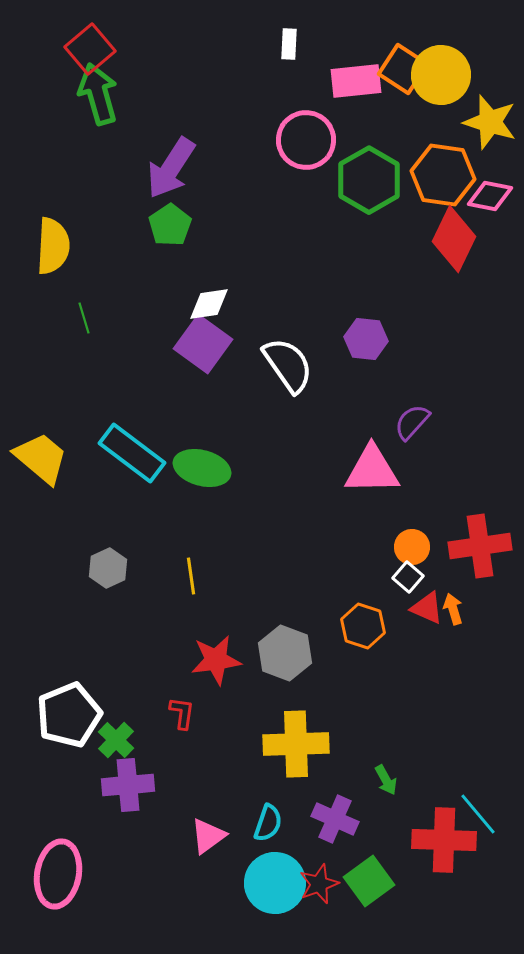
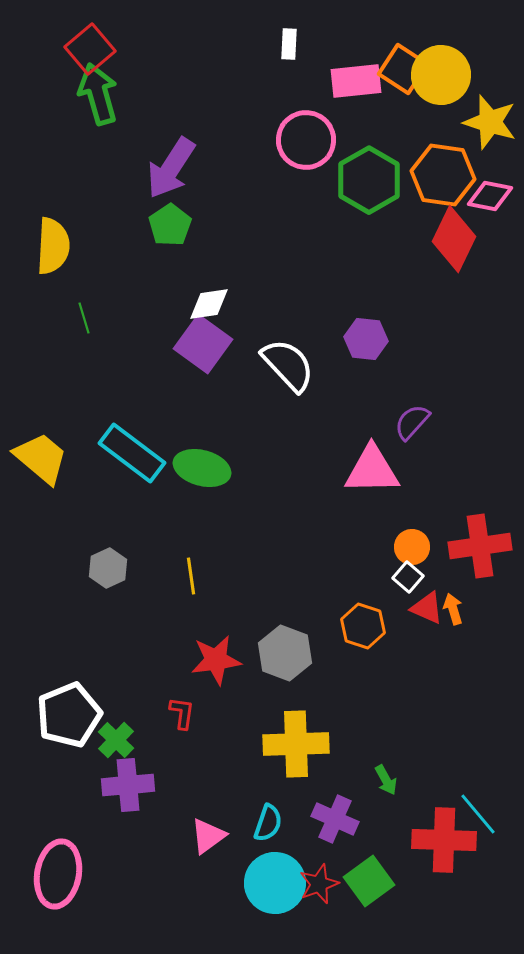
white semicircle at (288, 365): rotated 8 degrees counterclockwise
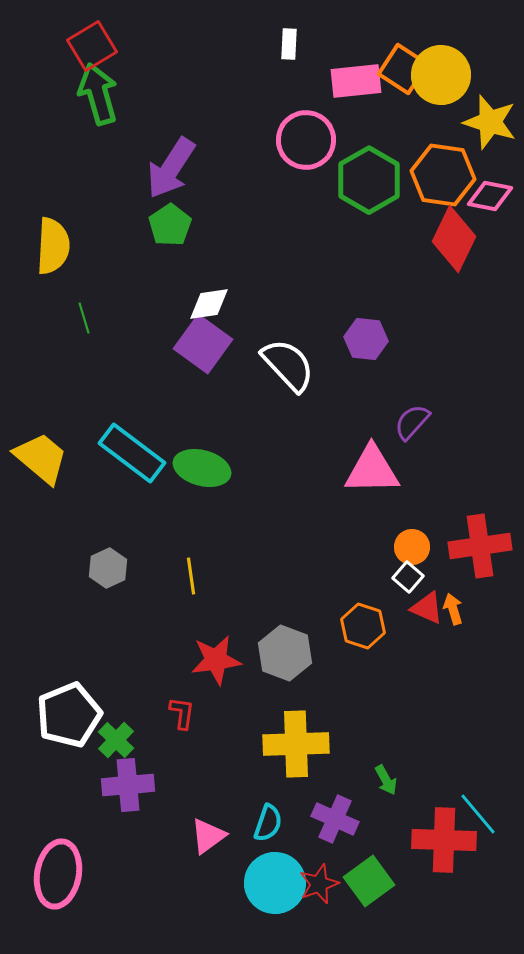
red square at (90, 49): moved 2 px right, 3 px up; rotated 9 degrees clockwise
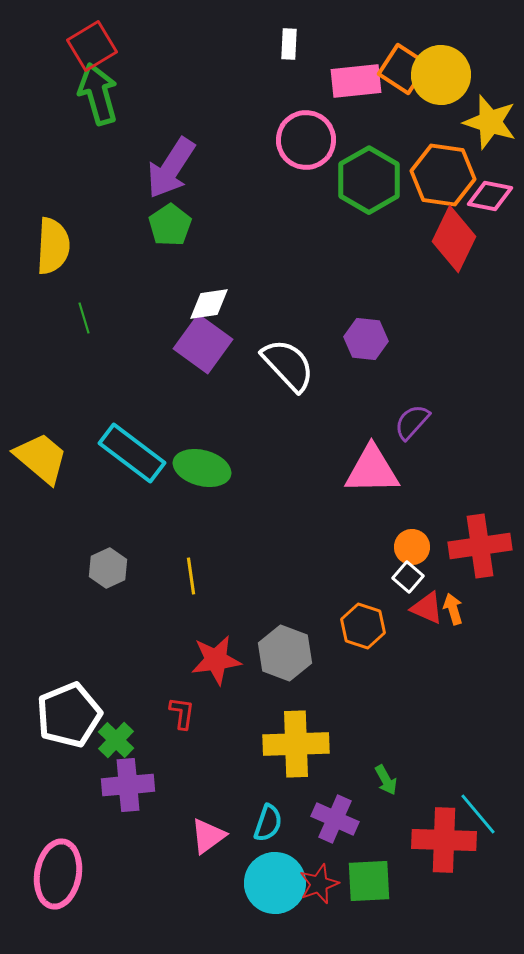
green square at (369, 881): rotated 33 degrees clockwise
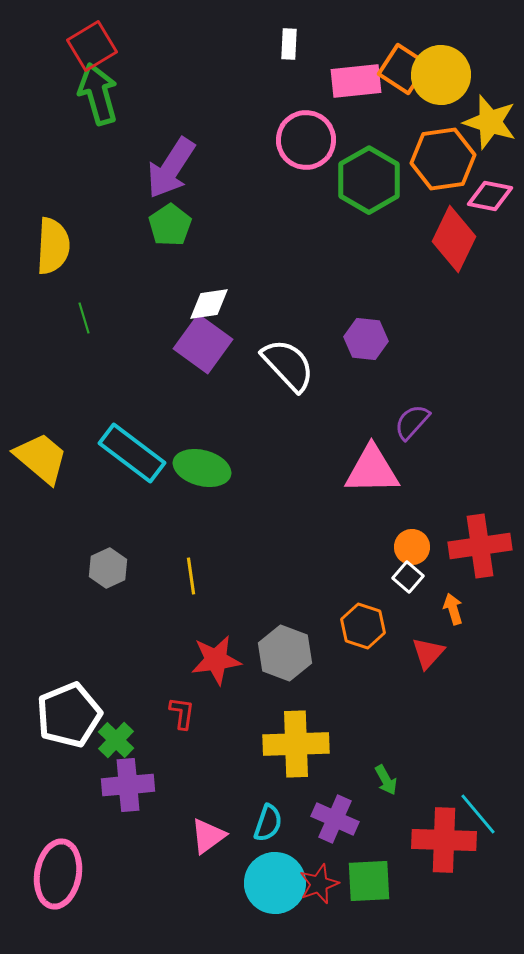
orange hexagon at (443, 175): moved 16 px up; rotated 16 degrees counterclockwise
red triangle at (427, 608): moved 1 px right, 45 px down; rotated 48 degrees clockwise
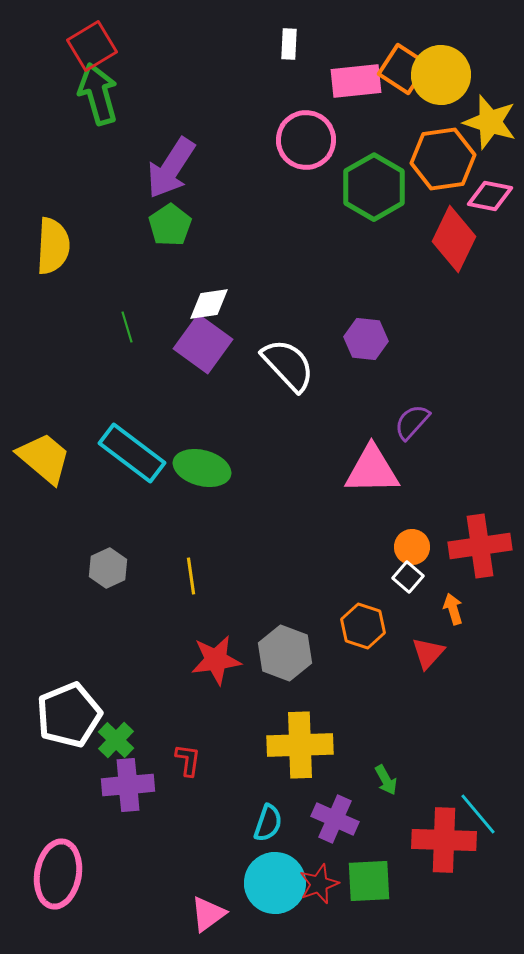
green hexagon at (369, 180): moved 5 px right, 7 px down
green line at (84, 318): moved 43 px right, 9 px down
yellow trapezoid at (41, 458): moved 3 px right
red L-shape at (182, 713): moved 6 px right, 47 px down
yellow cross at (296, 744): moved 4 px right, 1 px down
pink triangle at (208, 836): moved 78 px down
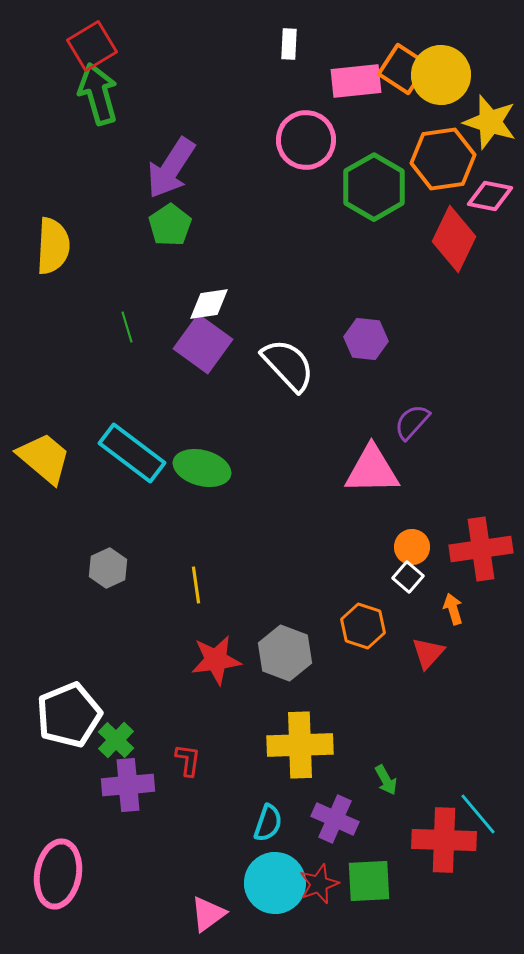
red cross at (480, 546): moved 1 px right, 3 px down
yellow line at (191, 576): moved 5 px right, 9 px down
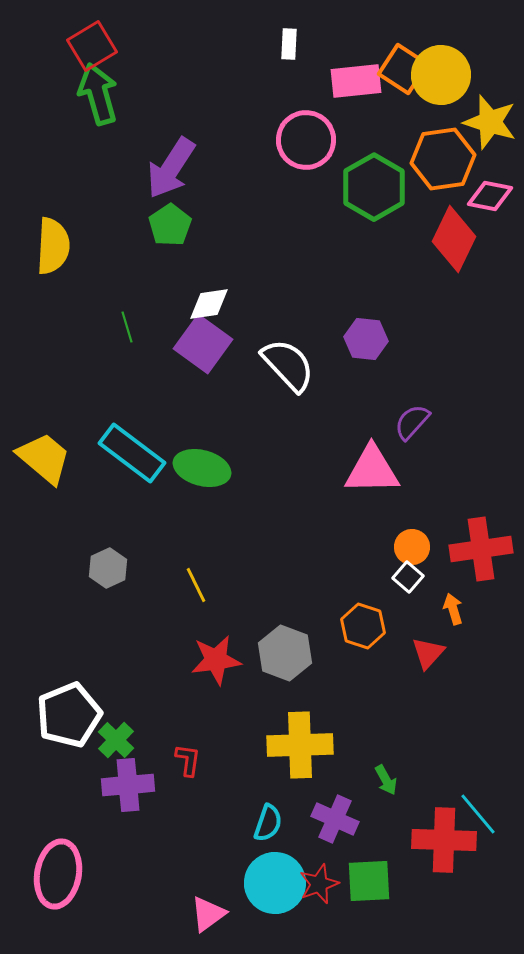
yellow line at (196, 585): rotated 18 degrees counterclockwise
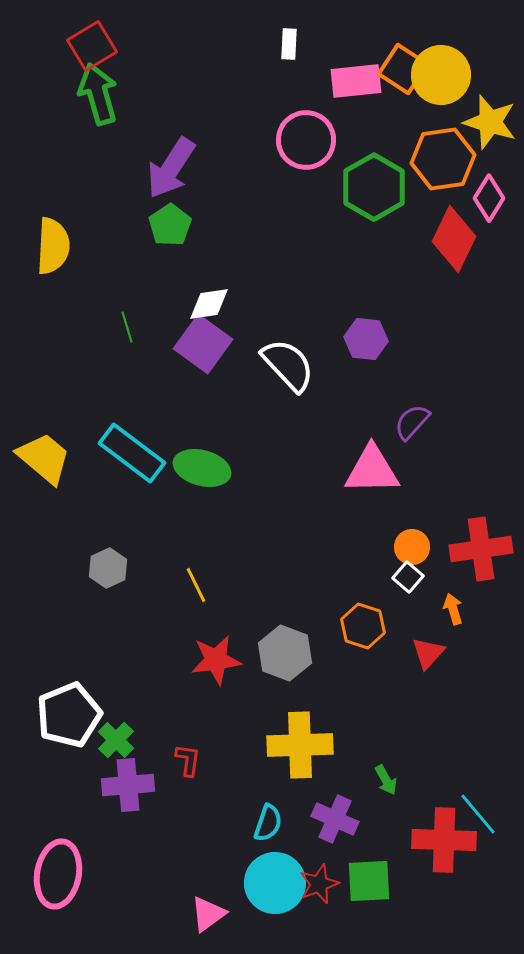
pink diamond at (490, 196): moved 1 px left, 2 px down; rotated 69 degrees counterclockwise
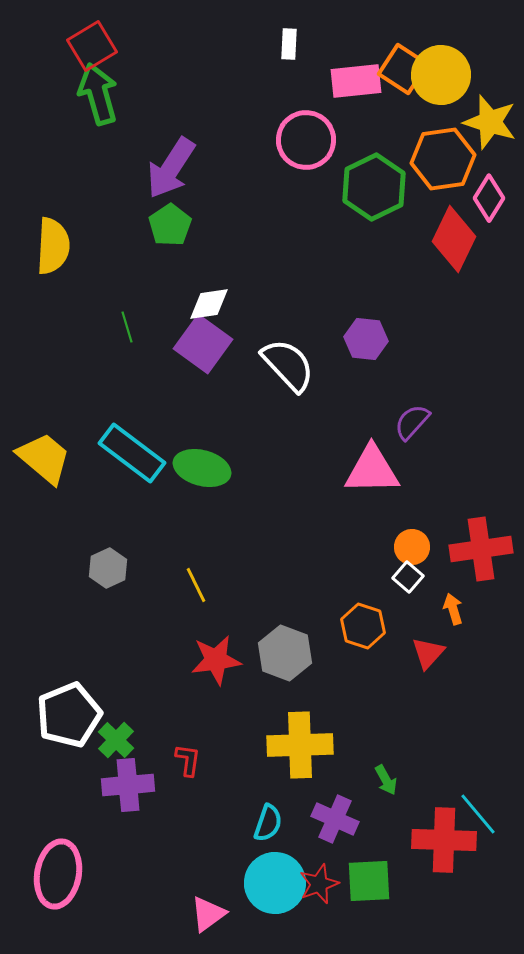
green hexagon at (374, 187): rotated 4 degrees clockwise
